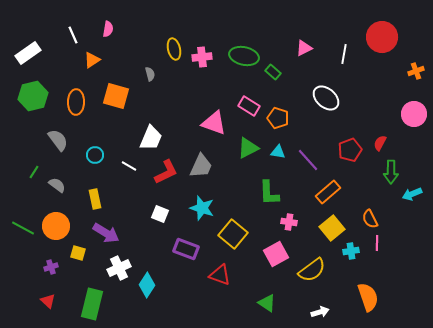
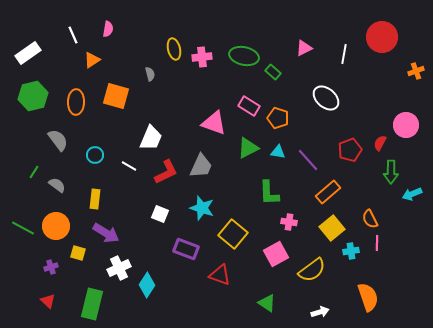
pink circle at (414, 114): moved 8 px left, 11 px down
yellow rectangle at (95, 199): rotated 18 degrees clockwise
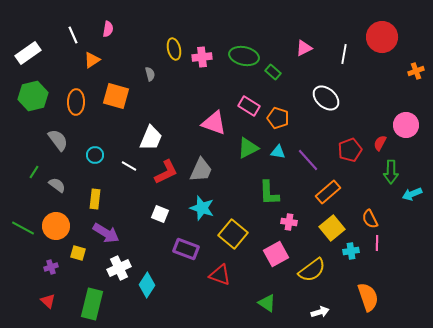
gray trapezoid at (201, 166): moved 4 px down
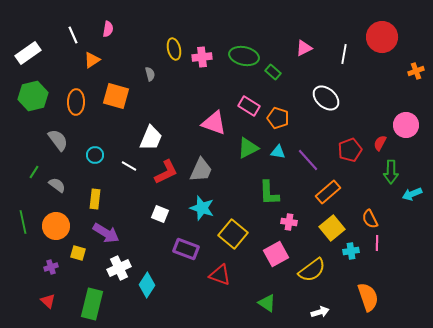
green line at (23, 228): moved 6 px up; rotated 50 degrees clockwise
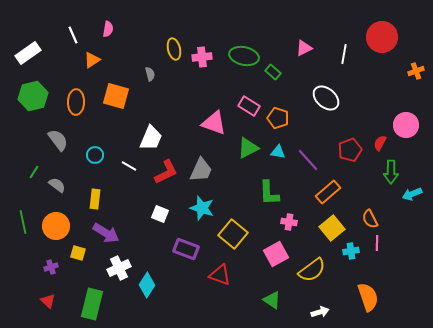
green triangle at (267, 303): moved 5 px right, 3 px up
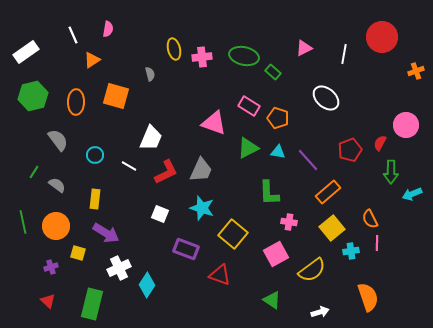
white rectangle at (28, 53): moved 2 px left, 1 px up
